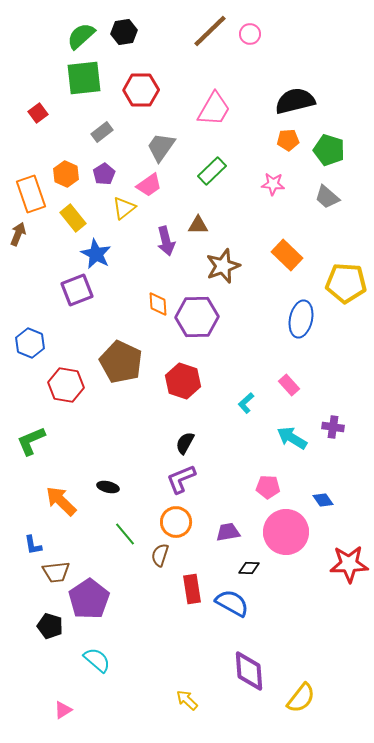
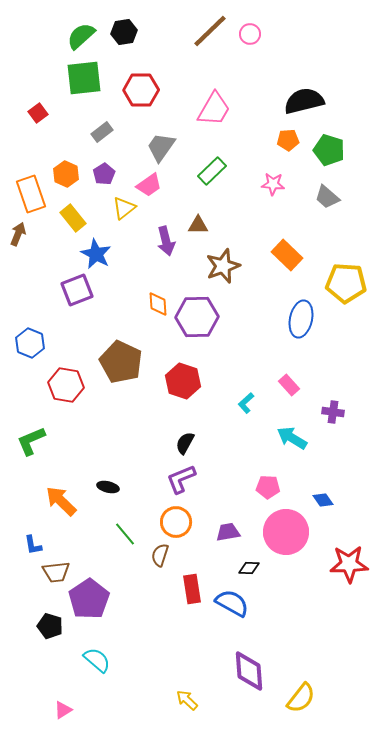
black semicircle at (295, 101): moved 9 px right
purple cross at (333, 427): moved 15 px up
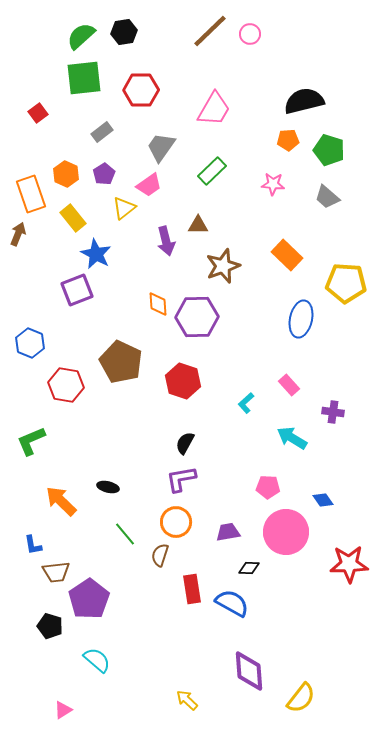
purple L-shape at (181, 479): rotated 12 degrees clockwise
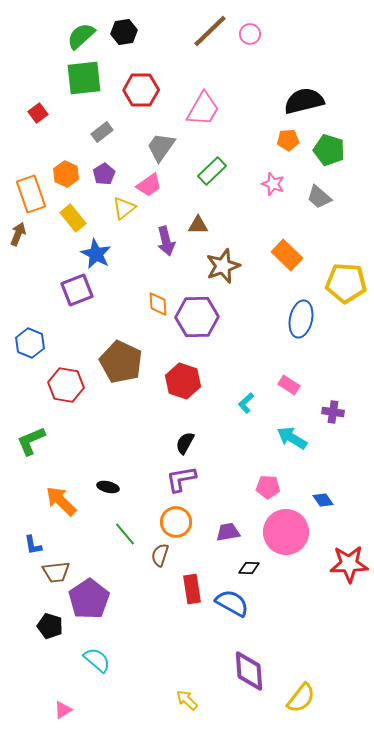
pink trapezoid at (214, 109): moved 11 px left
pink star at (273, 184): rotated 15 degrees clockwise
gray trapezoid at (327, 197): moved 8 px left
pink rectangle at (289, 385): rotated 15 degrees counterclockwise
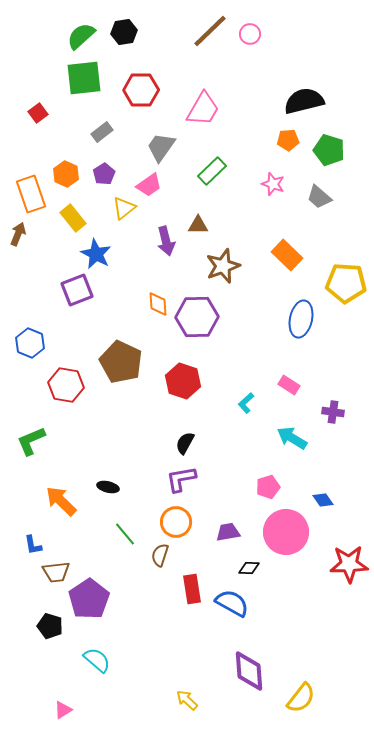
pink pentagon at (268, 487): rotated 20 degrees counterclockwise
